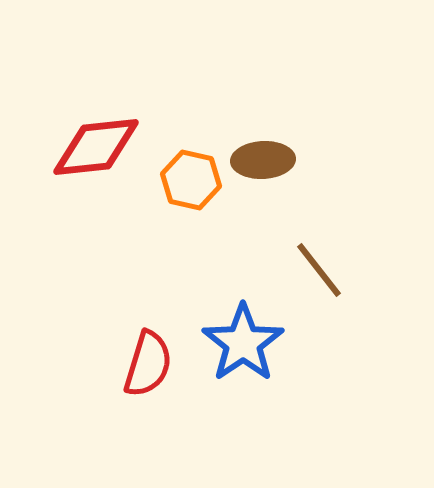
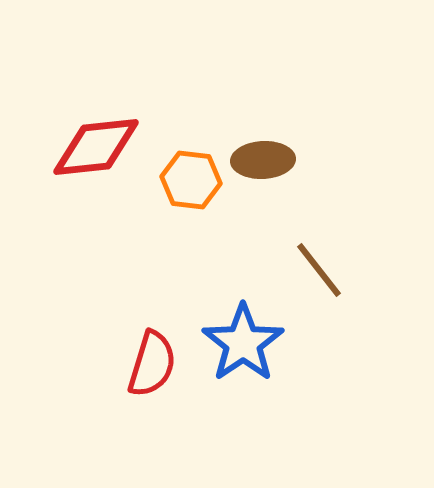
orange hexagon: rotated 6 degrees counterclockwise
red semicircle: moved 4 px right
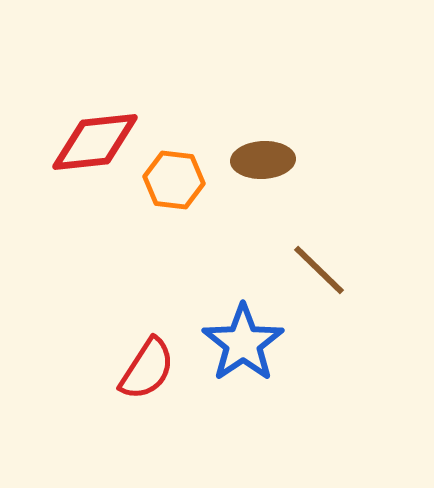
red diamond: moved 1 px left, 5 px up
orange hexagon: moved 17 px left
brown line: rotated 8 degrees counterclockwise
red semicircle: moved 5 px left, 5 px down; rotated 16 degrees clockwise
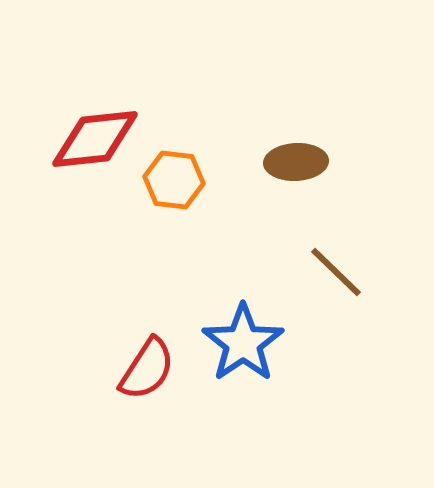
red diamond: moved 3 px up
brown ellipse: moved 33 px right, 2 px down
brown line: moved 17 px right, 2 px down
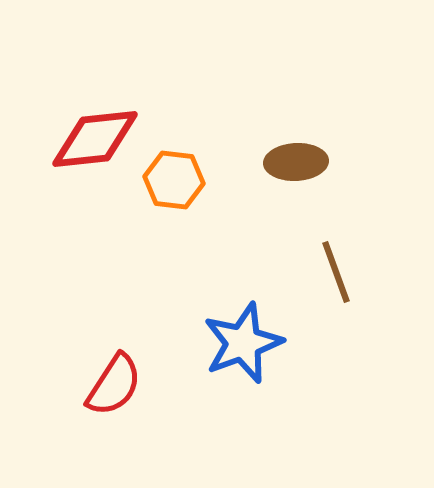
brown line: rotated 26 degrees clockwise
blue star: rotated 14 degrees clockwise
red semicircle: moved 33 px left, 16 px down
